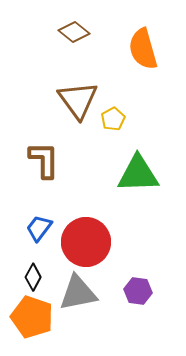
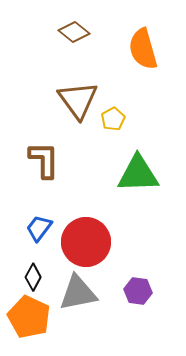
orange pentagon: moved 3 px left; rotated 6 degrees clockwise
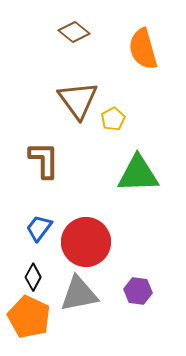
gray triangle: moved 1 px right, 1 px down
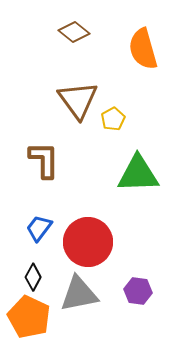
red circle: moved 2 px right
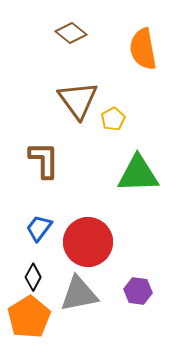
brown diamond: moved 3 px left, 1 px down
orange semicircle: rotated 6 degrees clockwise
orange pentagon: rotated 15 degrees clockwise
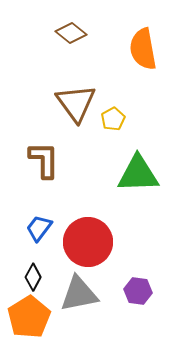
brown triangle: moved 2 px left, 3 px down
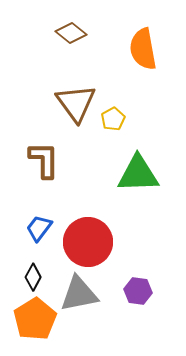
orange pentagon: moved 6 px right, 2 px down
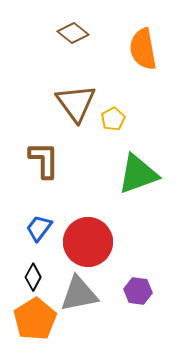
brown diamond: moved 2 px right
green triangle: rotated 18 degrees counterclockwise
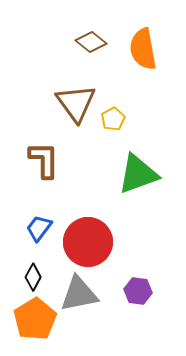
brown diamond: moved 18 px right, 9 px down
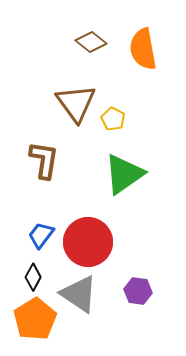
yellow pentagon: rotated 15 degrees counterclockwise
brown L-shape: rotated 9 degrees clockwise
green triangle: moved 14 px left; rotated 15 degrees counterclockwise
blue trapezoid: moved 2 px right, 7 px down
gray triangle: rotated 45 degrees clockwise
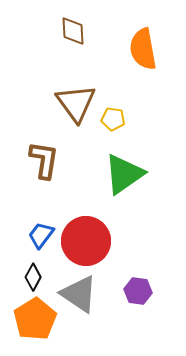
brown diamond: moved 18 px left, 11 px up; rotated 48 degrees clockwise
yellow pentagon: rotated 20 degrees counterclockwise
red circle: moved 2 px left, 1 px up
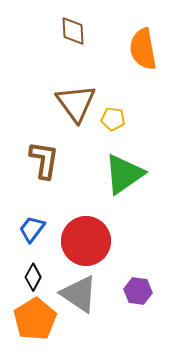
blue trapezoid: moved 9 px left, 6 px up
